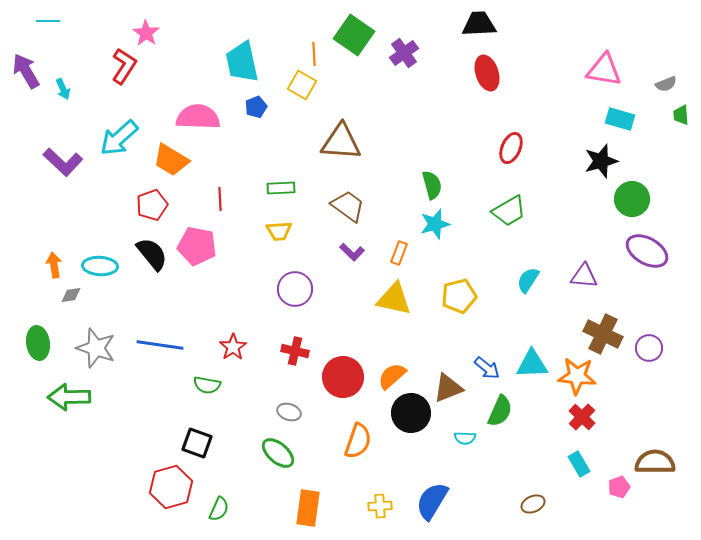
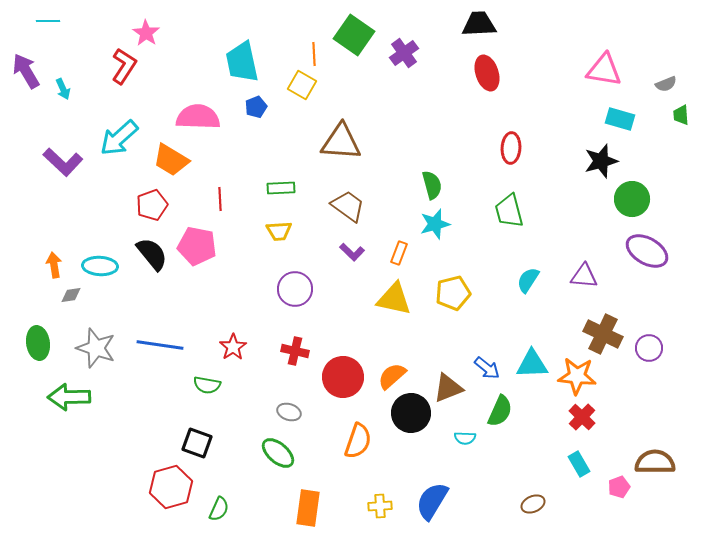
red ellipse at (511, 148): rotated 20 degrees counterclockwise
green trapezoid at (509, 211): rotated 105 degrees clockwise
yellow pentagon at (459, 296): moved 6 px left, 3 px up
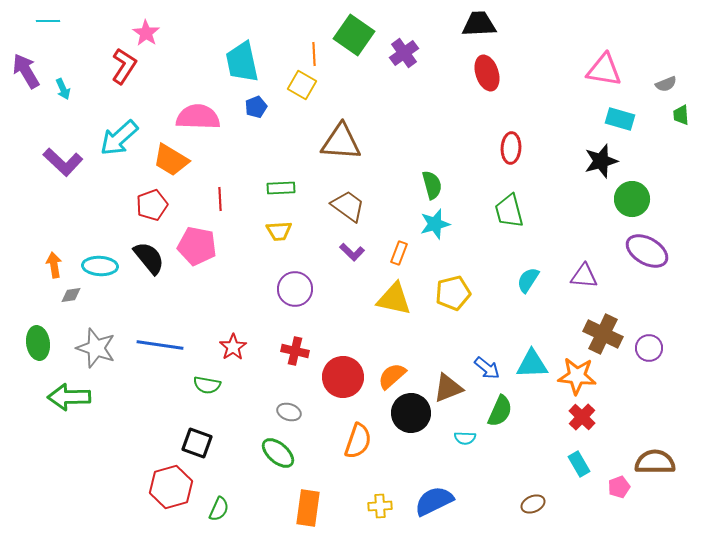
black semicircle at (152, 254): moved 3 px left, 4 px down
blue semicircle at (432, 501): moved 2 px right; rotated 33 degrees clockwise
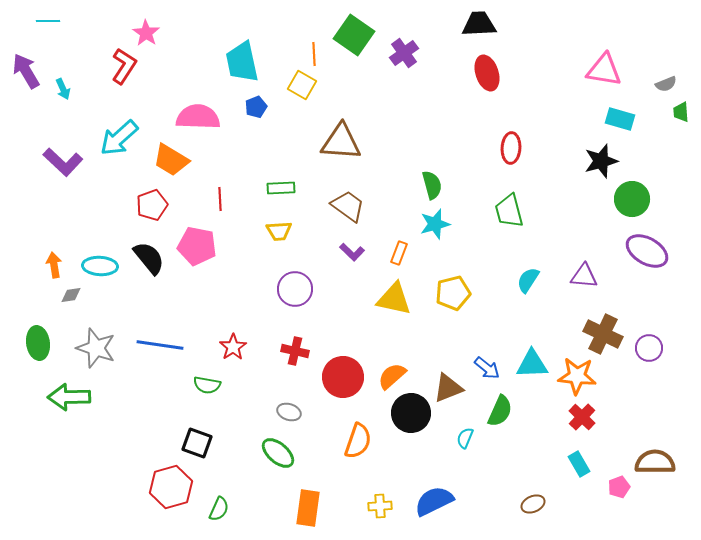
green trapezoid at (681, 115): moved 3 px up
cyan semicircle at (465, 438): rotated 110 degrees clockwise
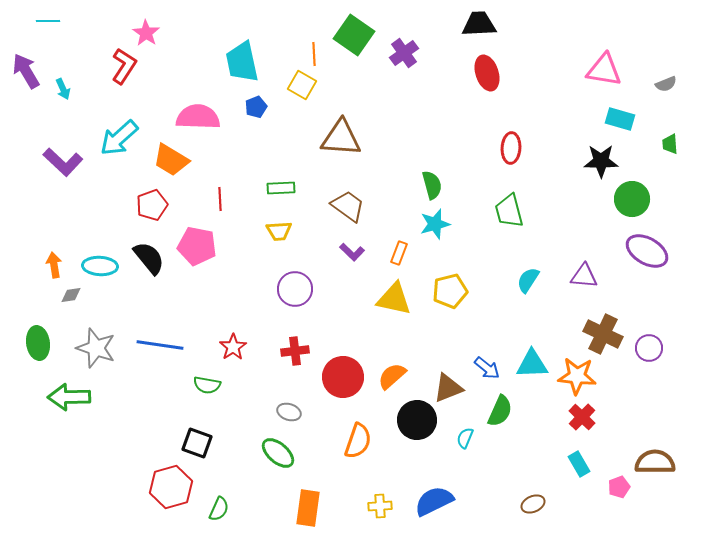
green trapezoid at (681, 112): moved 11 px left, 32 px down
brown triangle at (341, 142): moved 4 px up
black star at (601, 161): rotated 16 degrees clockwise
yellow pentagon at (453, 293): moved 3 px left, 2 px up
red cross at (295, 351): rotated 20 degrees counterclockwise
black circle at (411, 413): moved 6 px right, 7 px down
